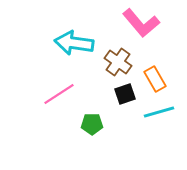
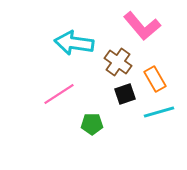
pink L-shape: moved 1 px right, 3 px down
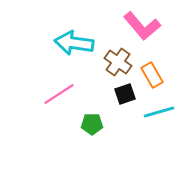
orange rectangle: moved 3 px left, 4 px up
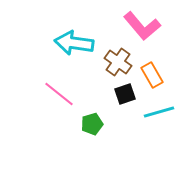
pink line: rotated 72 degrees clockwise
green pentagon: rotated 15 degrees counterclockwise
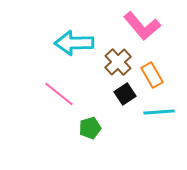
cyan arrow: rotated 9 degrees counterclockwise
brown cross: rotated 12 degrees clockwise
black square: rotated 15 degrees counterclockwise
cyan line: rotated 12 degrees clockwise
green pentagon: moved 2 px left, 4 px down
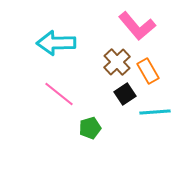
pink L-shape: moved 5 px left
cyan arrow: moved 18 px left
brown cross: moved 1 px left
orange rectangle: moved 4 px left, 4 px up
cyan line: moved 4 px left
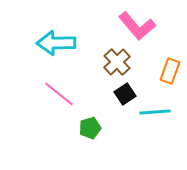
orange rectangle: moved 22 px right; rotated 50 degrees clockwise
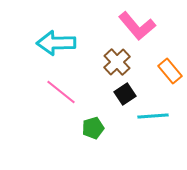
orange rectangle: rotated 60 degrees counterclockwise
pink line: moved 2 px right, 2 px up
cyan line: moved 2 px left, 4 px down
green pentagon: moved 3 px right
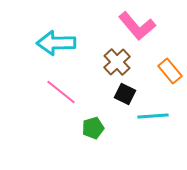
black square: rotated 30 degrees counterclockwise
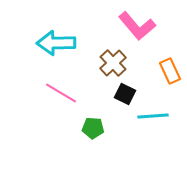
brown cross: moved 4 px left, 1 px down
orange rectangle: rotated 15 degrees clockwise
pink line: moved 1 px down; rotated 8 degrees counterclockwise
green pentagon: rotated 20 degrees clockwise
